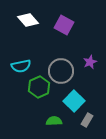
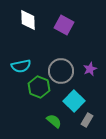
white diamond: rotated 40 degrees clockwise
purple star: moved 7 px down
green hexagon: rotated 15 degrees counterclockwise
green semicircle: rotated 42 degrees clockwise
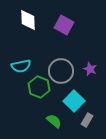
purple star: rotated 24 degrees counterclockwise
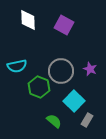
cyan semicircle: moved 4 px left
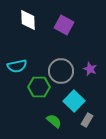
green hexagon: rotated 20 degrees counterclockwise
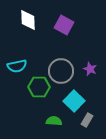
green semicircle: rotated 35 degrees counterclockwise
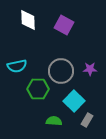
purple star: rotated 24 degrees counterclockwise
green hexagon: moved 1 px left, 2 px down
